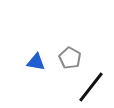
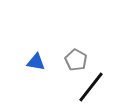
gray pentagon: moved 6 px right, 2 px down
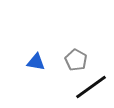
black line: rotated 16 degrees clockwise
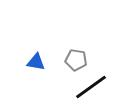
gray pentagon: rotated 20 degrees counterclockwise
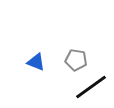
blue triangle: rotated 12 degrees clockwise
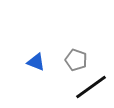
gray pentagon: rotated 10 degrees clockwise
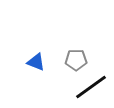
gray pentagon: rotated 20 degrees counterclockwise
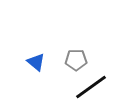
blue triangle: rotated 18 degrees clockwise
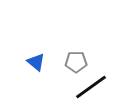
gray pentagon: moved 2 px down
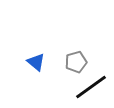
gray pentagon: rotated 15 degrees counterclockwise
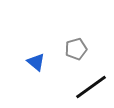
gray pentagon: moved 13 px up
